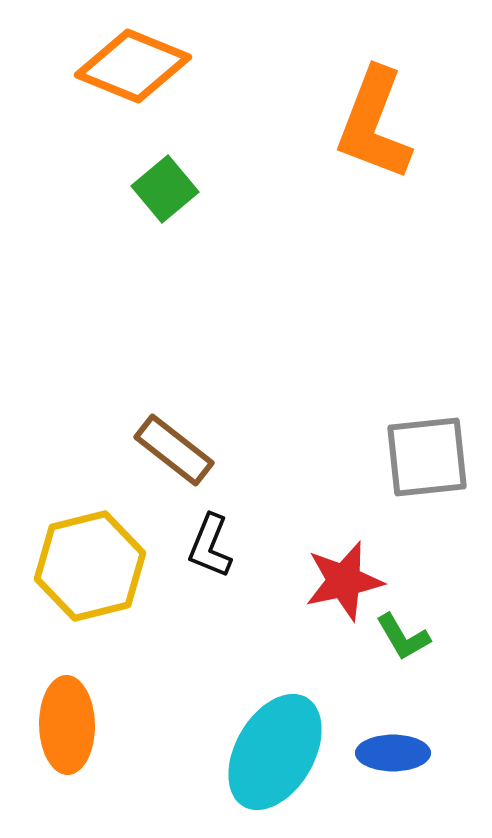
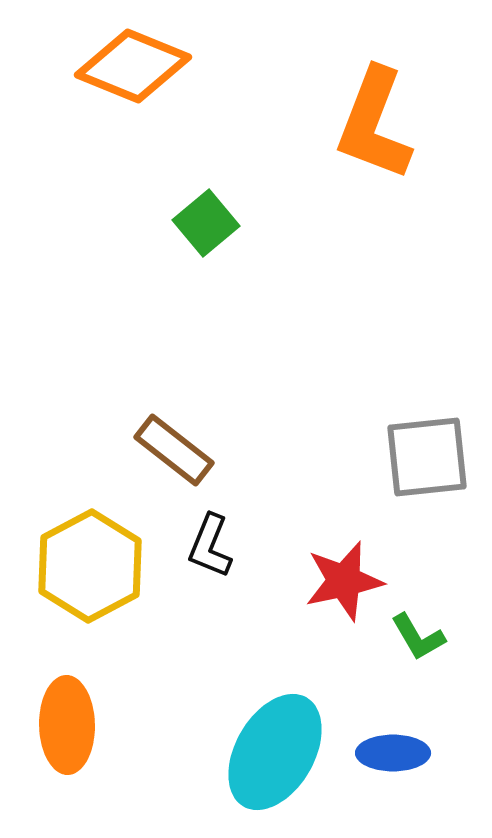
green square: moved 41 px right, 34 px down
yellow hexagon: rotated 14 degrees counterclockwise
green L-shape: moved 15 px right
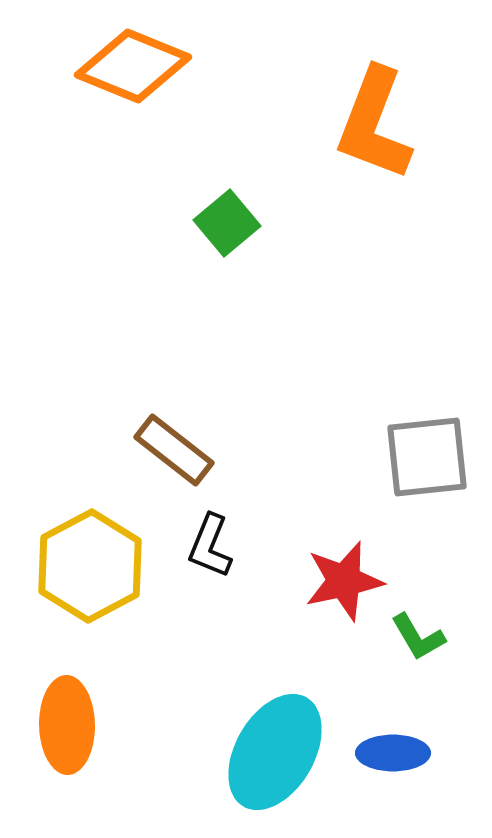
green square: moved 21 px right
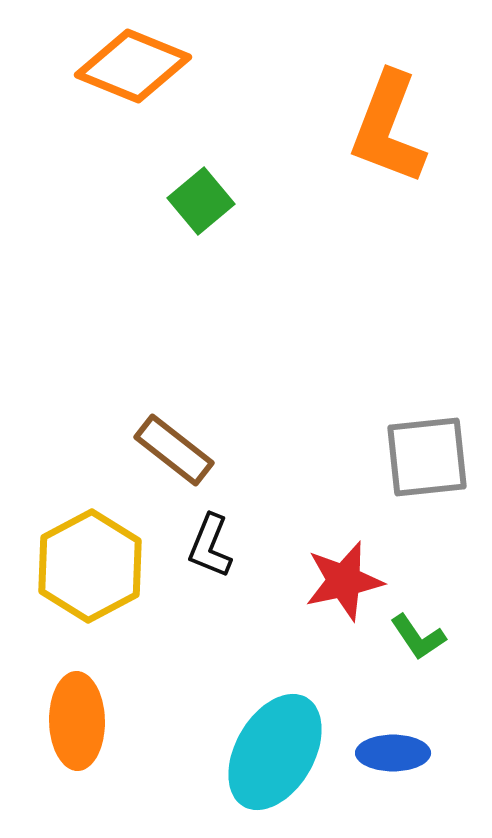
orange L-shape: moved 14 px right, 4 px down
green square: moved 26 px left, 22 px up
green L-shape: rotated 4 degrees counterclockwise
orange ellipse: moved 10 px right, 4 px up
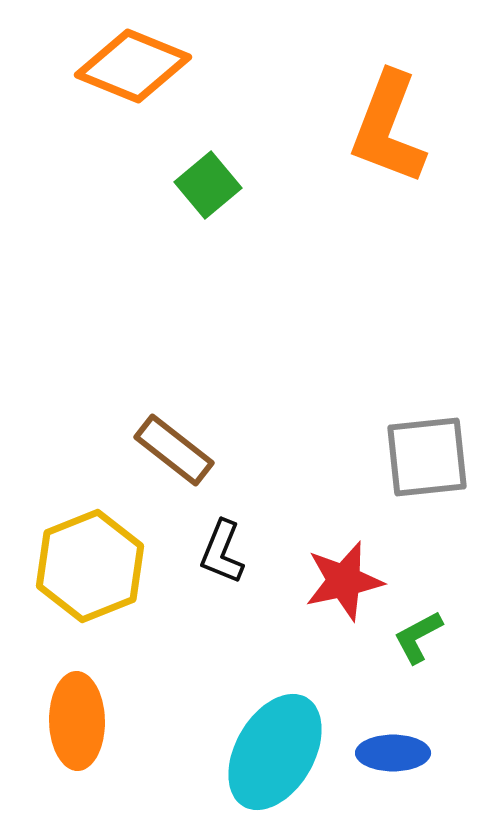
green square: moved 7 px right, 16 px up
black L-shape: moved 12 px right, 6 px down
yellow hexagon: rotated 6 degrees clockwise
green L-shape: rotated 96 degrees clockwise
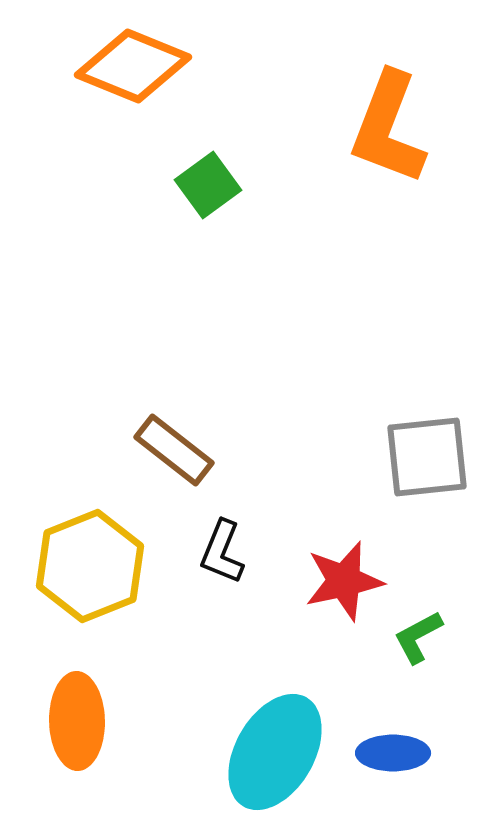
green square: rotated 4 degrees clockwise
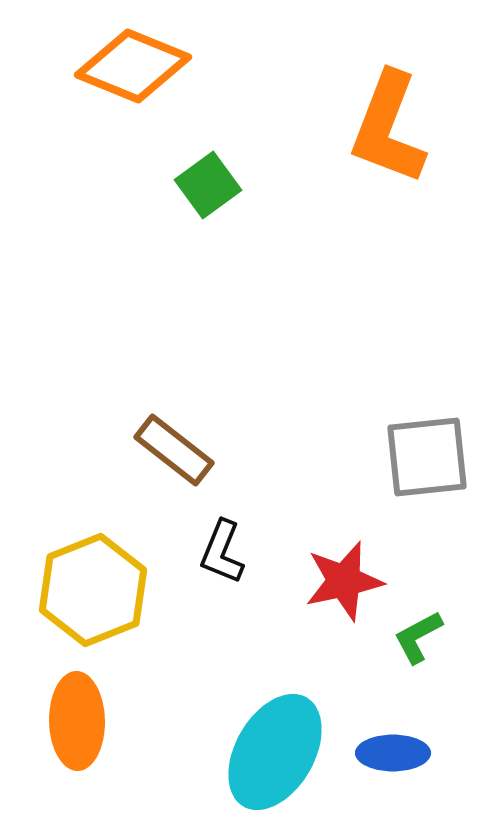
yellow hexagon: moved 3 px right, 24 px down
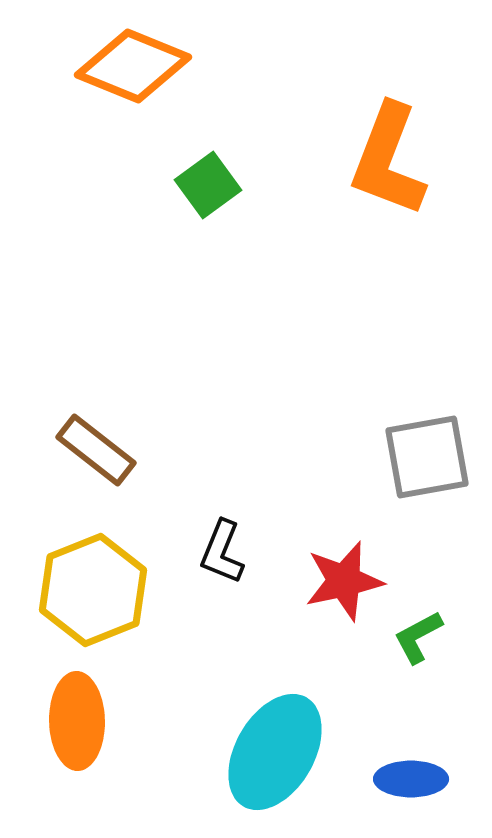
orange L-shape: moved 32 px down
brown rectangle: moved 78 px left
gray square: rotated 4 degrees counterclockwise
blue ellipse: moved 18 px right, 26 px down
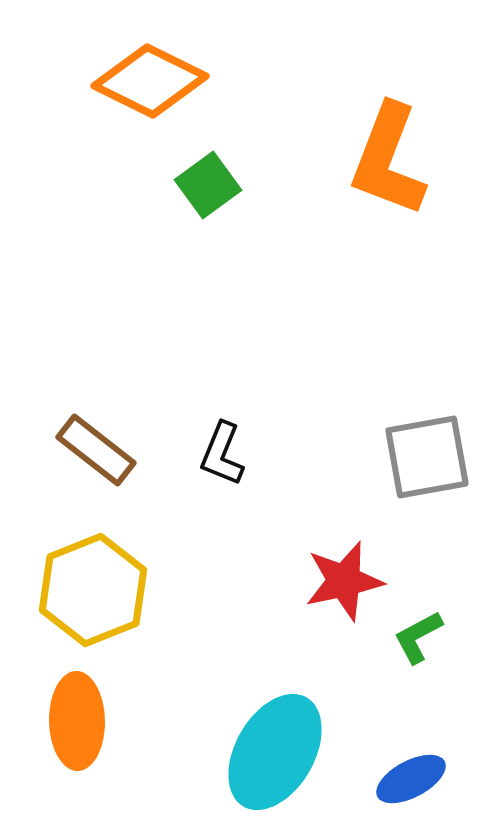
orange diamond: moved 17 px right, 15 px down; rotated 4 degrees clockwise
black L-shape: moved 98 px up
blue ellipse: rotated 28 degrees counterclockwise
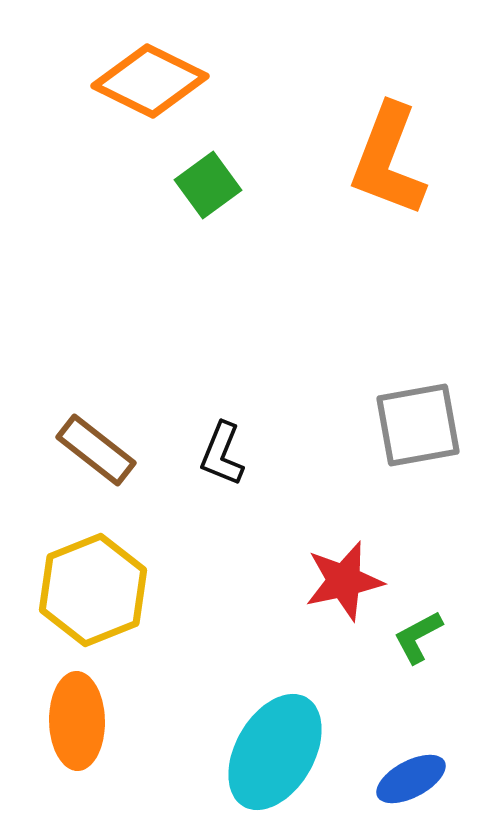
gray square: moved 9 px left, 32 px up
